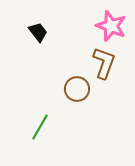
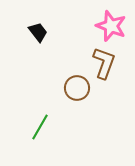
brown circle: moved 1 px up
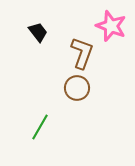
brown L-shape: moved 22 px left, 10 px up
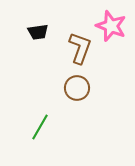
black trapezoid: rotated 120 degrees clockwise
brown L-shape: moved 2 px left, 5 px up
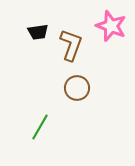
brown L-shape: moved 9 px left, 3 px up
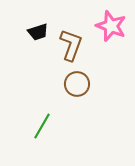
black trapezoid: rotated 10 degrees counterclockwise
brown circle: moved 4 px up
green line: moved 2 px right, 1 px up
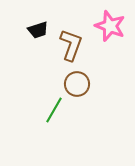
pink star: moved 1 px left
black trapezoid: moved 2 px up
green line: moved 12 px right, 16 px up
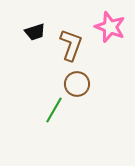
pink star: moved 1 px down
black trapezoid: moved 3 px left, 2 px down
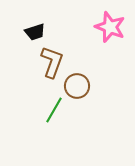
brown L-shape: moved 19 px left, 17 px down
brown circle: moved 2 px down
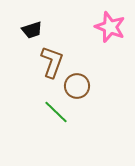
black trapezoid: moved 3 px left, 2 px up
green line: moved 2 px right, 2 px down; rotated 76 degrees counterclockwise
